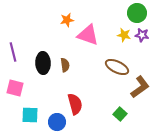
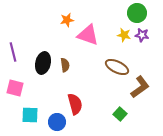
black ellipse: rotated 15 degrees clockwise
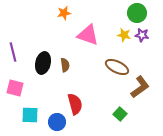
orange star: moved 3 px left, 7 px up
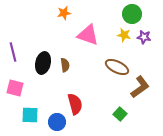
green circle: moved 5 px left, 1 px down
purple star: moved 2 px right, 2 px down
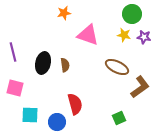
green square: moved 1 px left, 4 px down; rotated 24 degrees clockwise
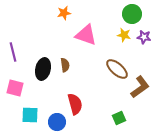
pink triangle: moved 2 px left
black ellipse: moved 6 px down
brown ellipse: moved 2 px down; rotated 15 degrees clockwise
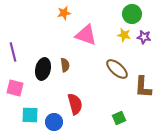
brown L-shape: moved 3 px right; rotated 130 degrees clockwise
blue circle: moved 3 px left
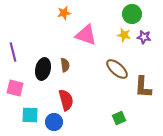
red semicircle: moved 9 px left, 4 px up
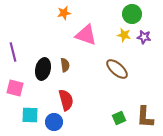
brown L-shape: moved 2 px right, 30 px down
